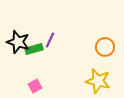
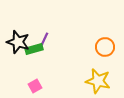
purple line: moved 6 px left
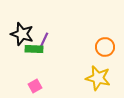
black star: moved 4 px right, 8 px up
green rectangle: rotated 18 degrees clockwise
yellow star: moved 3 px up
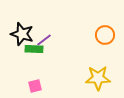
purple line: rotated 28 degrees clockwise
orange circle: moved 12 px up
yellow star: rotated 15 degrees counterclockwise
pink square: rotated 16 degrees clockwise
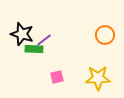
pink square: moved 22 px right, 9 px up
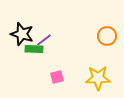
orange circle: moved 2 px right, 1 px down
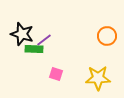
pink square: moved 1 px left, 3 px up; rotated 32 degrees clockwise
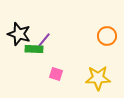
black star: moved 3 px left
purple line: rotated 14 degrees counterclockwise
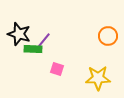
orange circle: moved 1 px right
green rectangle: moved 1 px left
pink square: moved 1 px right, 5 px up
